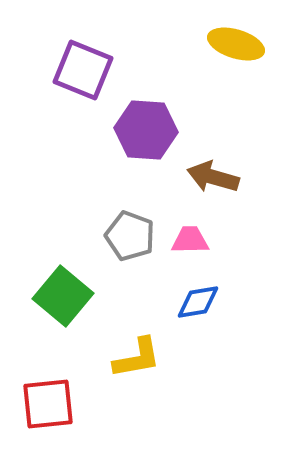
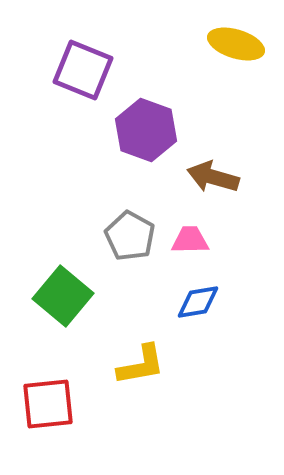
purple hexagon: rotated 16 degrees clockwise
gray pentagon: rotated 9 degrees clockwise
yellow L-shape: moved 4 px right, 7 px down
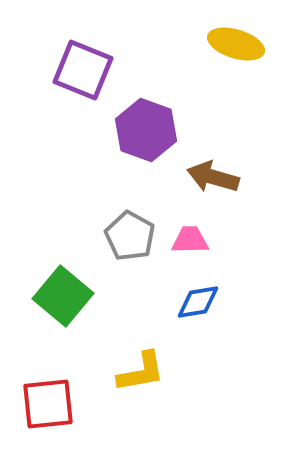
yellow L-shape: moved 7 px down
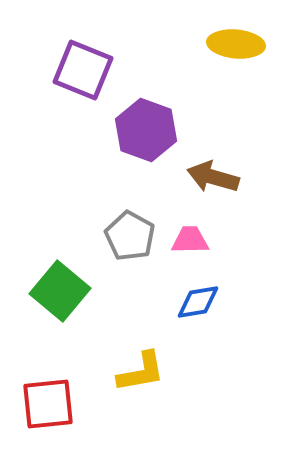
yellow ellipse: rotated 12 degrees counterclockwise
green square: moved 3 px left, 5 px up
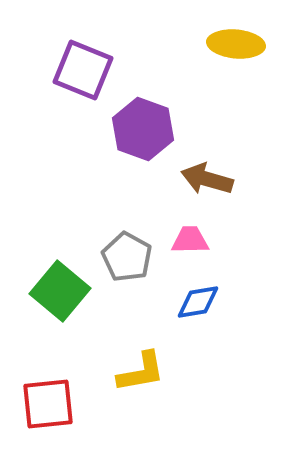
purple hexagon: moved 3 px left, 1 px up
brown arrow: moved 6 px left, 2 px down
gray pentagon: moved 3 px left, 21 px down
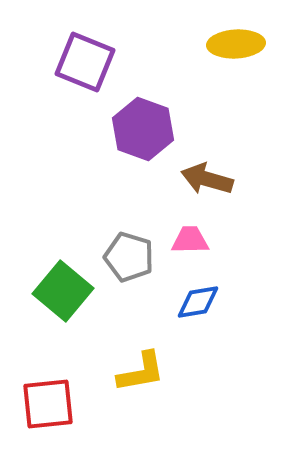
yellow ellipse: rotated 8 degrees counterclockwise
purple square: moved 2 px right, 8 px up
gray pentagon: moved 2 px right; rotated 12 degrees counterclockwise
green square: moved 3 px right
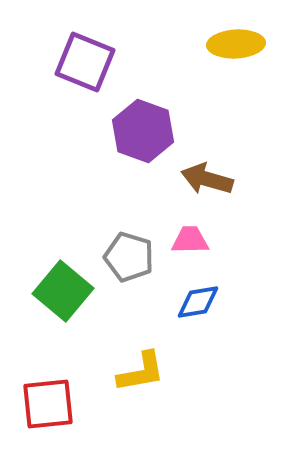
purple hexagon: moved 2 px down
